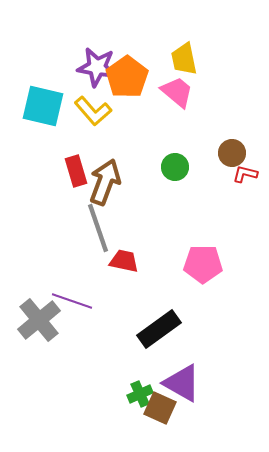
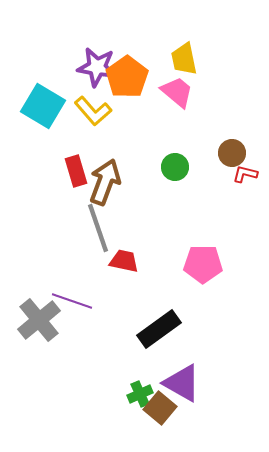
cyan square: rotated 18 degrees clockwise
brown square: rotated 16 degrees clockwise
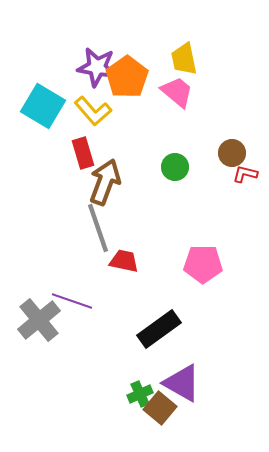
red rectangle: moved 7 px right, 18 px up
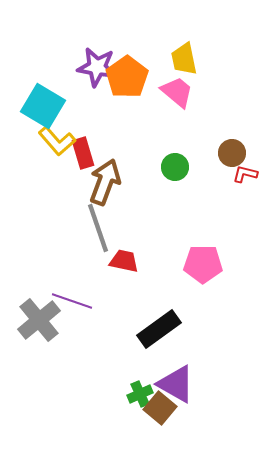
yellow L-shape: moved 36 px left, 30 px down
purple triangle: moved 6 px left, 1 px down
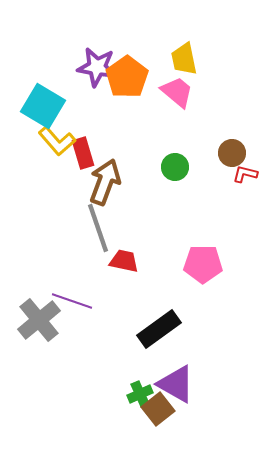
brown square: moved 2 px left, 1 px down; rotated 12 degrees clockwise
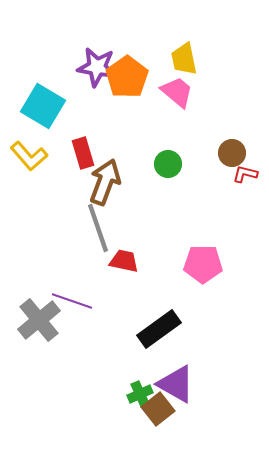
yellow L-shape: moved 28 px left, 15 px down
green circle: moved 7 px left, 3 px up
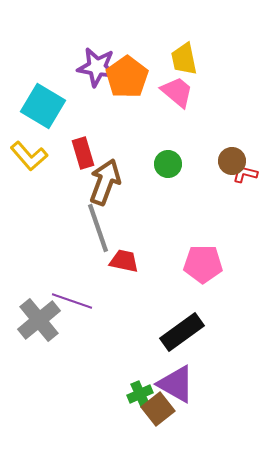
brown circle: moved 8 px down
black rectangle: moved 23 px right, 3 px down
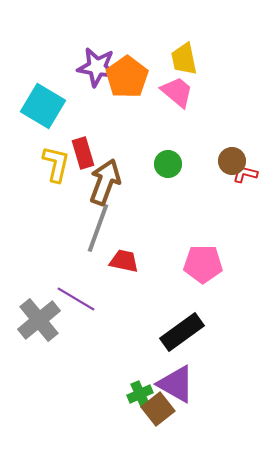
yellow L-shape: moved 27 px right, 8 px down; rotated 126 degrees counterclockwise
gray line: rotated 39 degrees clockwise
purple line: moved 4 px right, 2 px up; rotated 12 degrees clockwise
